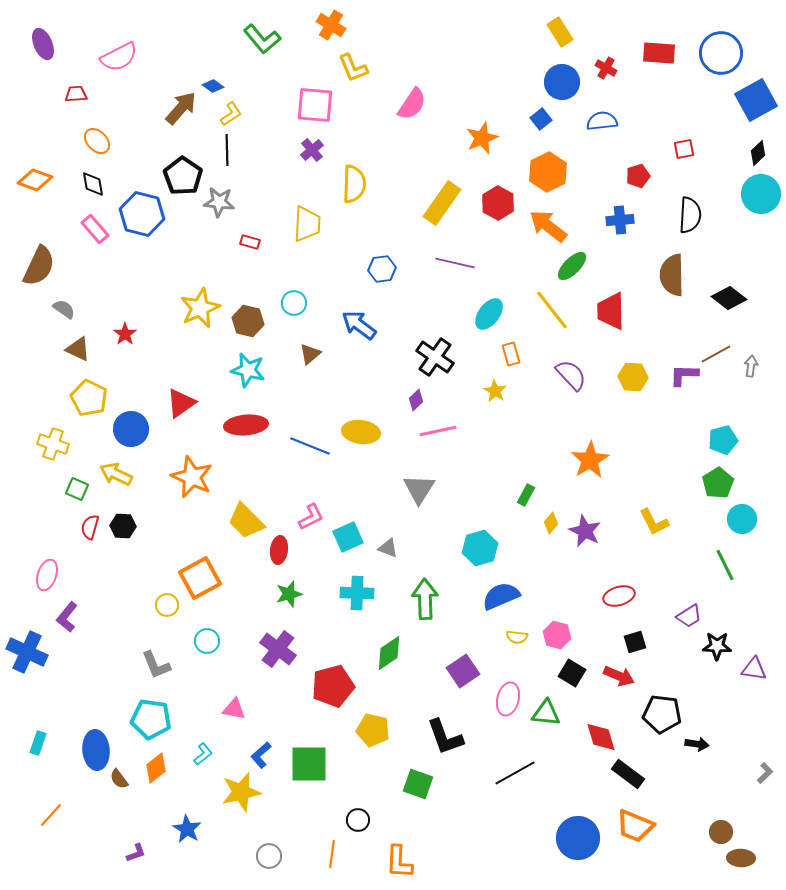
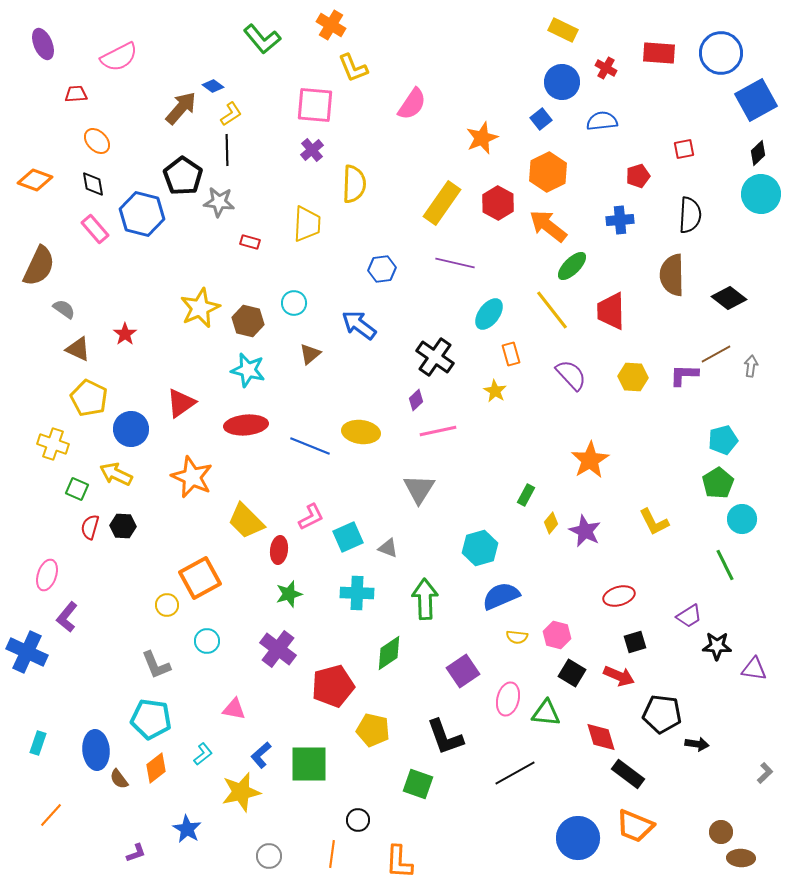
yellow rectangle at (560, 32): moved 3 px right, 2 px up; rotated 32 degrees counterclockwise
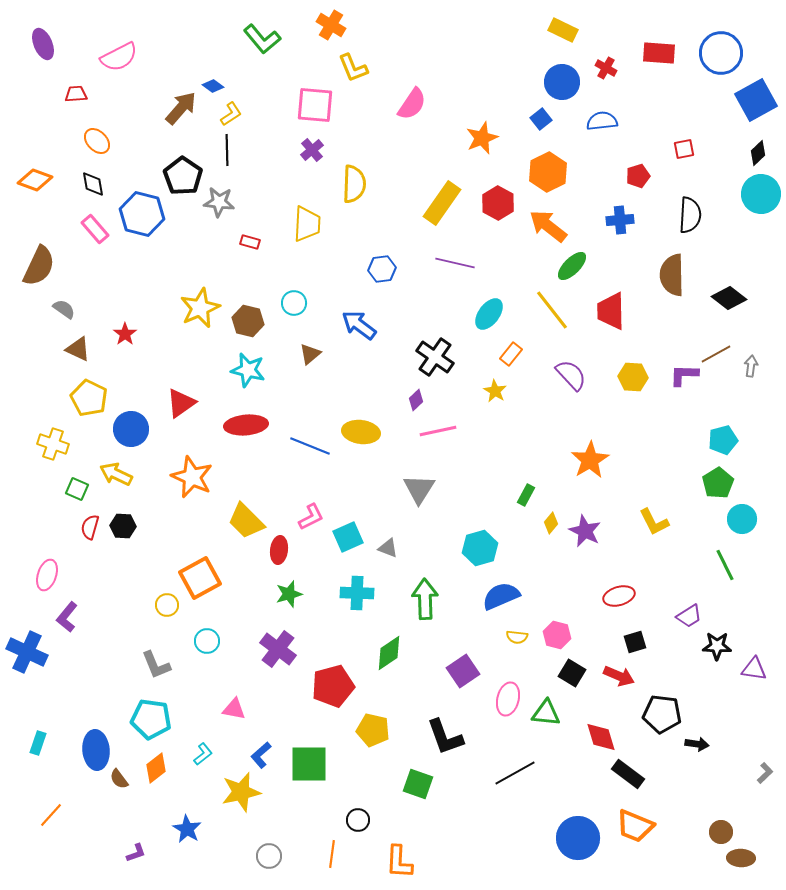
orange rectangle at (511, 354): rotated 55 degrees clockwise
